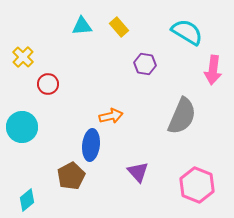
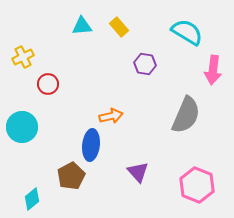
yellow cross: rotated 20 degrees clockwise
gray semicircle: moved 4 px right, 1 px up
cyan diamond: moved 5 px right, 1 px up
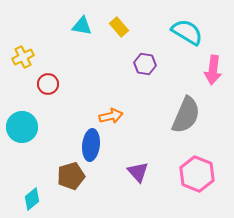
cyan triangle: rotated 15 degrees clockwise
brown pentagon: rotated 12 degrees clockwise
pink hexagon: moved 11 px up
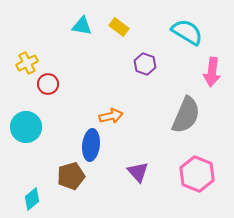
yellow rectangle: rotated 12 degrees counterclockwise
yellow cross: moved 4 px right, 6 px down
purple hexagon: rotated 10 degrees clockwise
pink arrow: moved 1 px left, 2 px down
cyan circle: moved 4 px right
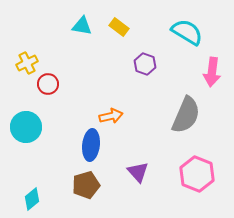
brown pentagon: moved 15 px right, 9 px down
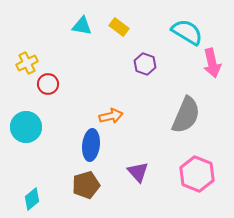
pink arrow: moved 9 px up; rotated 20 degrees counterclockwise
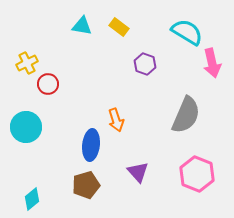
orange arrow: moved 5 px right, 4 px down; rotated 85 degrees clockwise
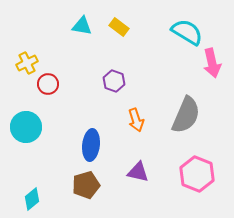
purple hexagon: moved 31 px left, 17 px down
orange arrow: moved 20 px right
purple triangle: rotated 35 degrees counterclockwise
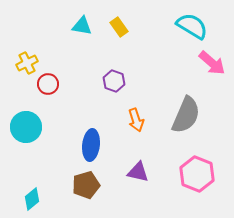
yellow rectangle: rotated 18 degrees clockwise
cyan semicircle: moved 5 px right, 6 px up
pink arrow: rotated 36 degrees counterclockwise
